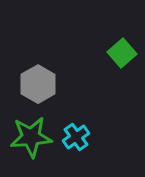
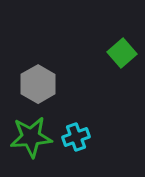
cyan cross: rotated 16 degrees clockwise
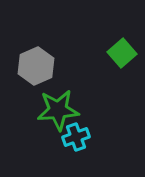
gray hexagon: moved 2 px left, 18 px up; rotated 6 degrees clockwise
green star: moved 27 px right, 27 px up
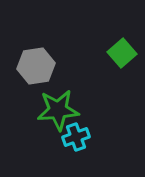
gray hexagon: rotated 15 degrees clockwise
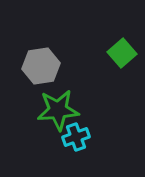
gray hexagon: moved 5 px right
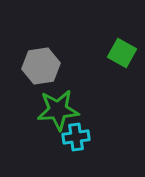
green square: rotated 20 degrees counterclockwise
cyan cross: rotated 12 degrees clockwise
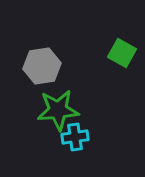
gray hexagon: moved 1 px right
cyan cross: moved 1 px left
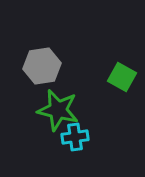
green square: moved 24 px down
green star: rotated 18 degrees clockwise
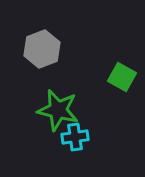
gray hexagon: moved 17 px up; rotated 12 degrees counterclockwise
